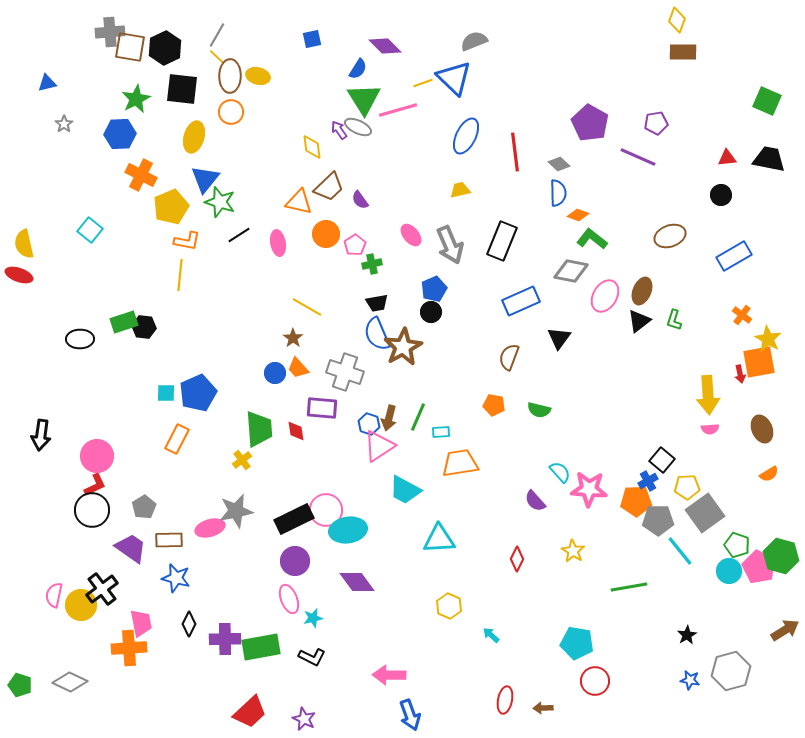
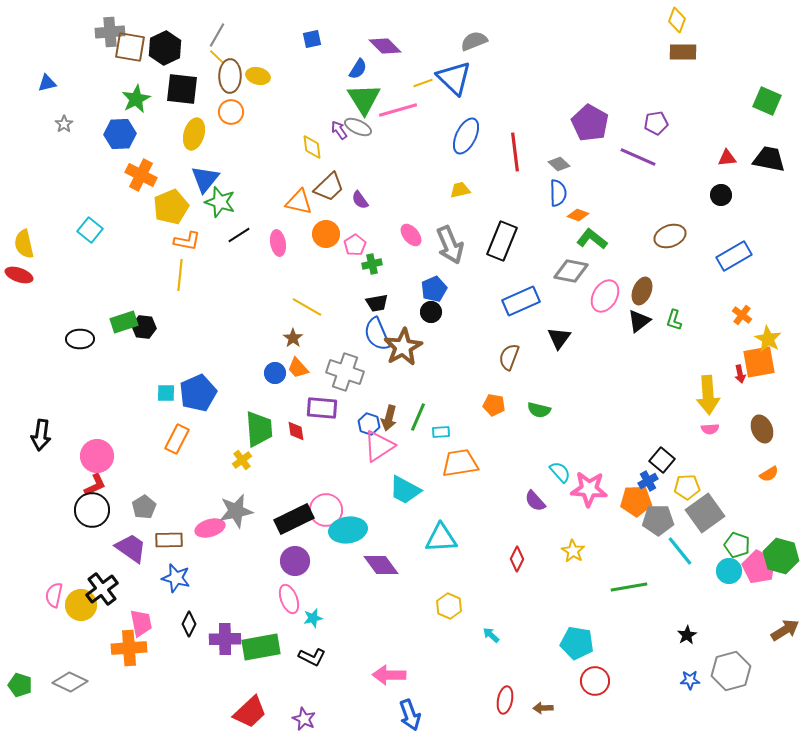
yellow ellipse at (194, 137): moved 3 px up
cyan triangle at (439, 539): moved 2 px right, 1 px up
purple diamond at (357, 582): moved 24 px right, 17 px up
blue star at (690, 680): rotated 12 degrees counterclockwise
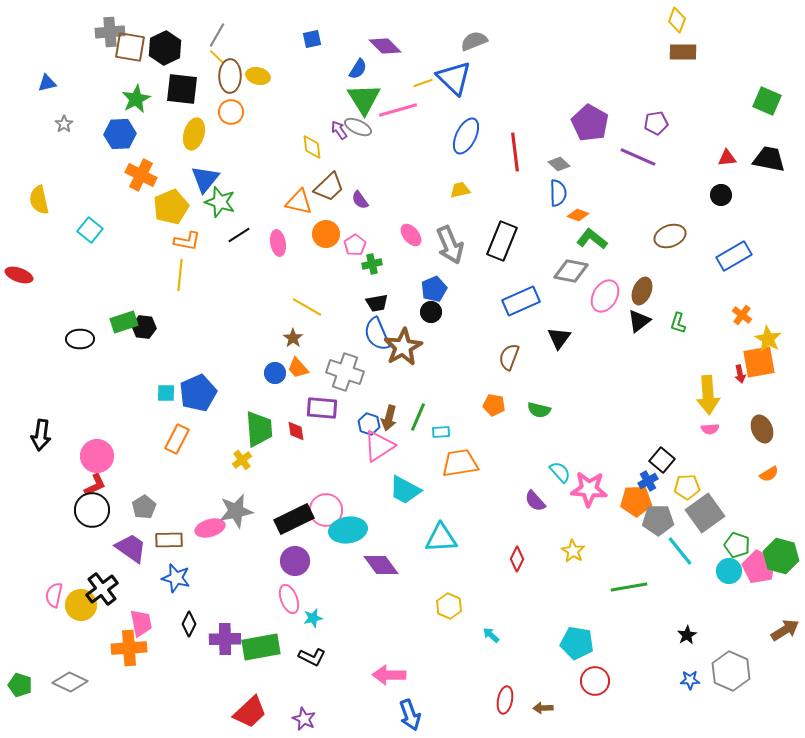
yellow semicircle at (24, 244): moved 15 px right, 44 px up
green L-shape at (674, 320): moved 4 px right, 3 px down
gray hexagon at (731, 671): rotated 21 degrees counterclockwise
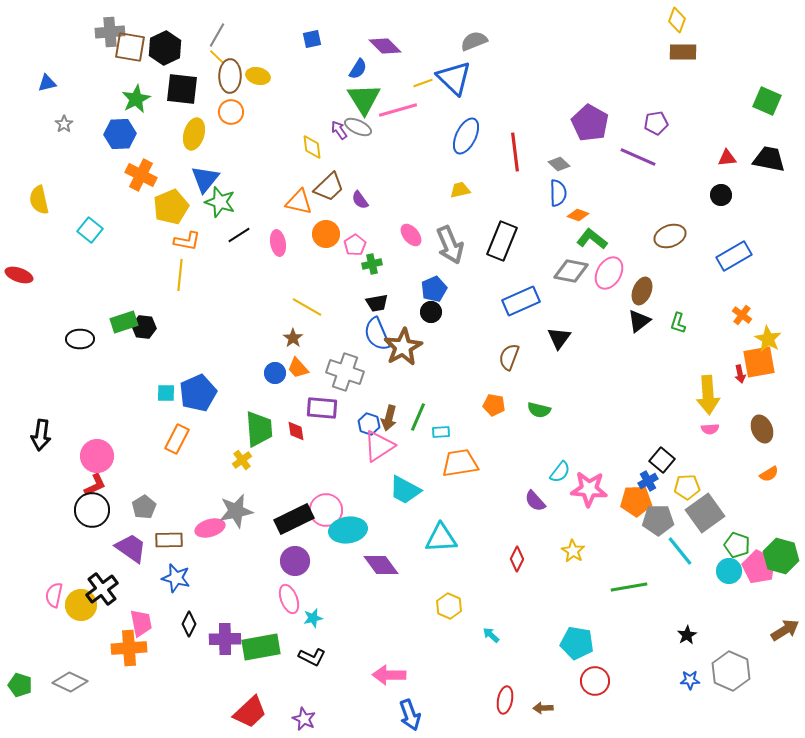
pink ellipse at (605, 296): moved 4 px right, 23 px up
cyan semicircle at (560, 472): rotated 80 degrees clockwise
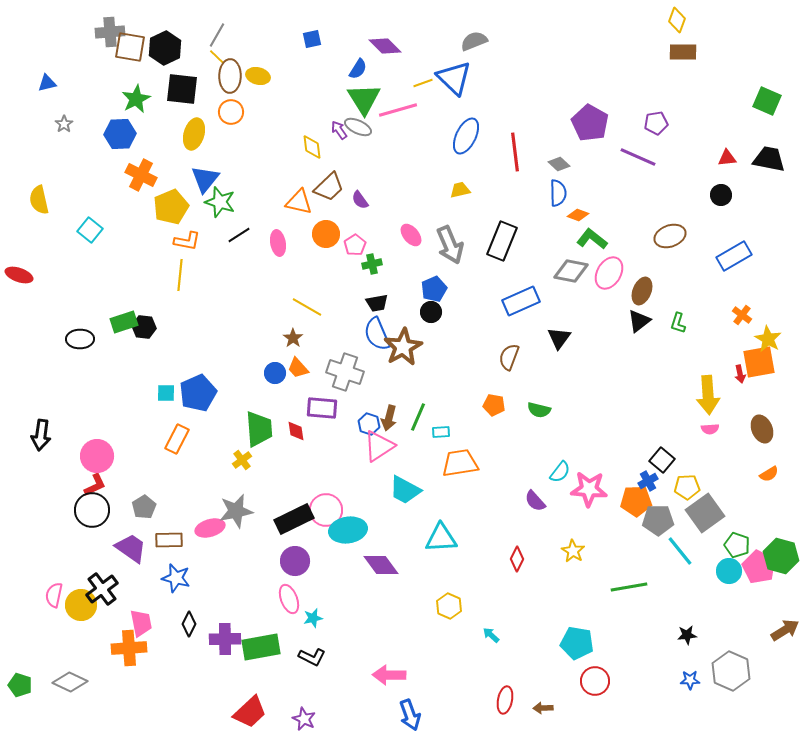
black star at (687, 635): rotated 24 degrees clockwise
